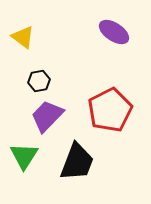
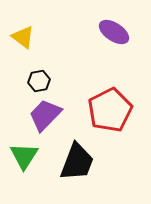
purple trapezoid: moved 2 px left, 1 px up
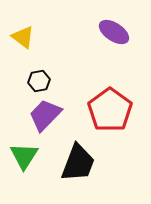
red pentagon: rotated 9 degrees counterclockwise
black trapezoid: moved 1 px right, 1 px down
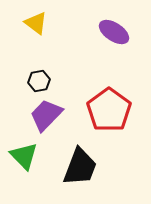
yellow triangle: moved 13 px right, 14 px up
red pentagon: moved 1 px left
purple trapezoid: moved 1 px right
green triangle: rotated 16 degrees counterclockwise
black trapezoid: moved 2 px right, 4 px down
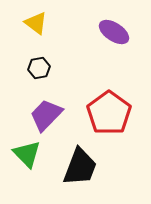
black hexagon: moved 13 px up
red pentagon: moved 3 px down
green triangle: moved 3 px right, 2 px up
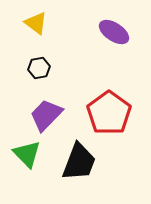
black trapezoid: moved 1 px left, 5 px up
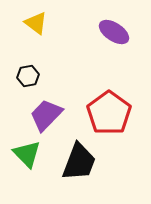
black hexagon: moved 11 px left, 8 px down
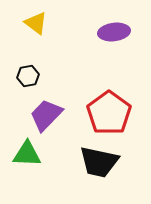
purple ellipse: rotated 40 degrees counterclockwise
green triangle: rotated 44 degrees counterclockwise
black trapezoid: moved 20 px right; rotated 81 degrees clockwise
